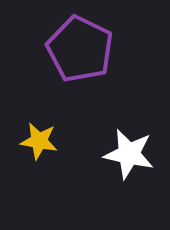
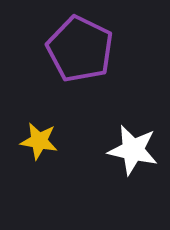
white star: moved 4 px right, 4 px up
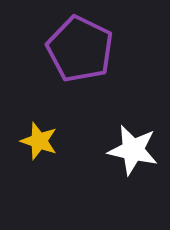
yellow star: rotated 9 degrees clockwise
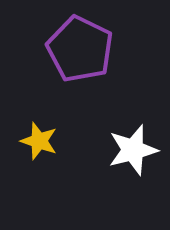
white star: rotated 27 degrees counterclockwise
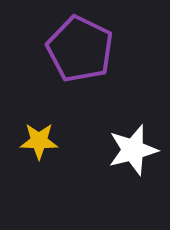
yellow star: rotated 18 degrees counterclockwise
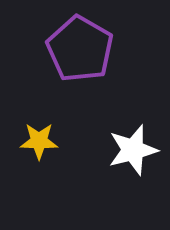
purple pentagon: rotated 4 degrees clockwise
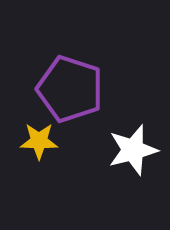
purple pentagon: moved 10 px left, 40 px down; rotated 12 degrees counterclockwise
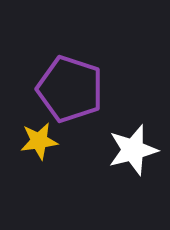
yellow star: rotated 9 degrees counterclockwise
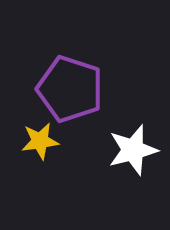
yellow star: moved 1 px right
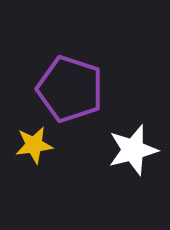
yellow star: moved 6 px left, 4 px down
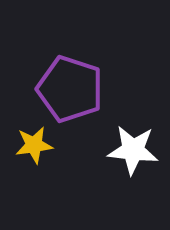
white star: rotated 21 degrees clockwise
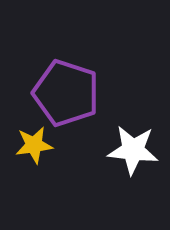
purple pentagon: moved 4 px left, 4 px down
